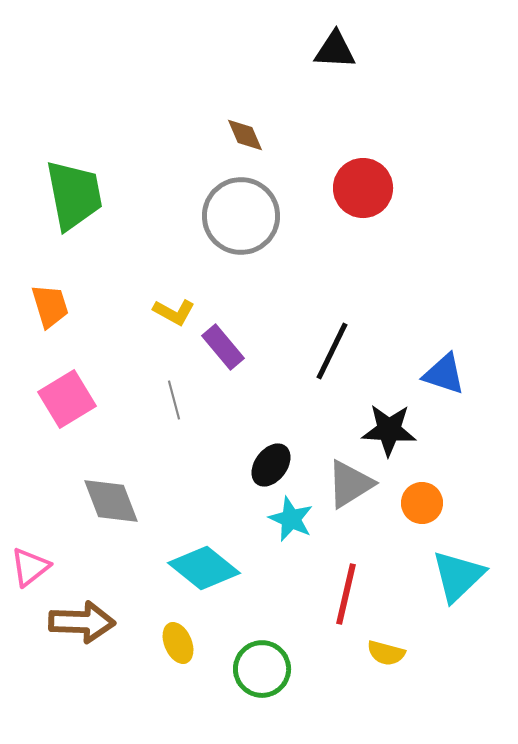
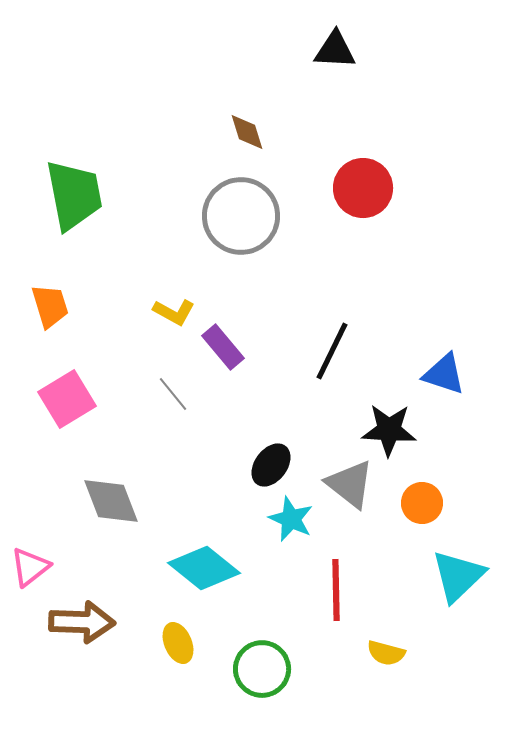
brown diamond: moved 2 px right, 3 px up; rotated 6 degrees clockwise
gray line: moved 1 px left, 6 px up; rotated 24 degrees counterclockwise
gray triangle: rotated 50 degrees counterclockwise
red line: moved 10 px left, 4 px up; rotated 14 degrees counterclockwise
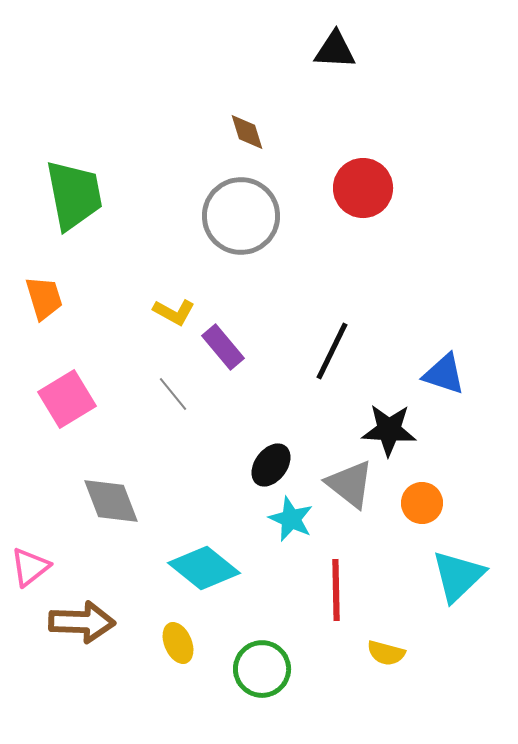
orange trapezoid: moved 6 px left, 8 px up
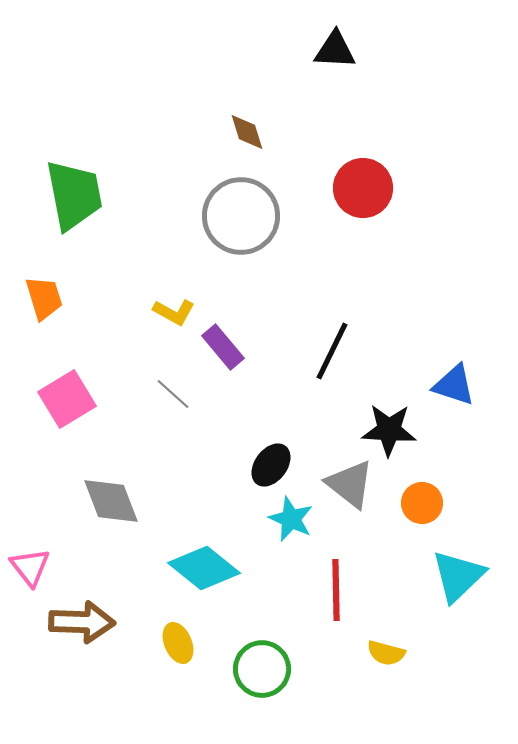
blue triangle: moved 10 px right, 11 px down
gray line: rotated 9 degrees counterclockwise
pink triangle: rotated 30 degrees counterclockwise
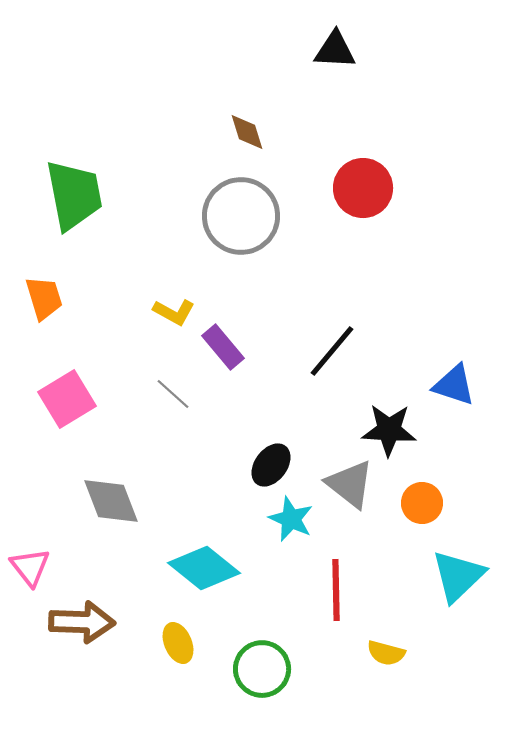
black line: rotated 14 degrees clockwise
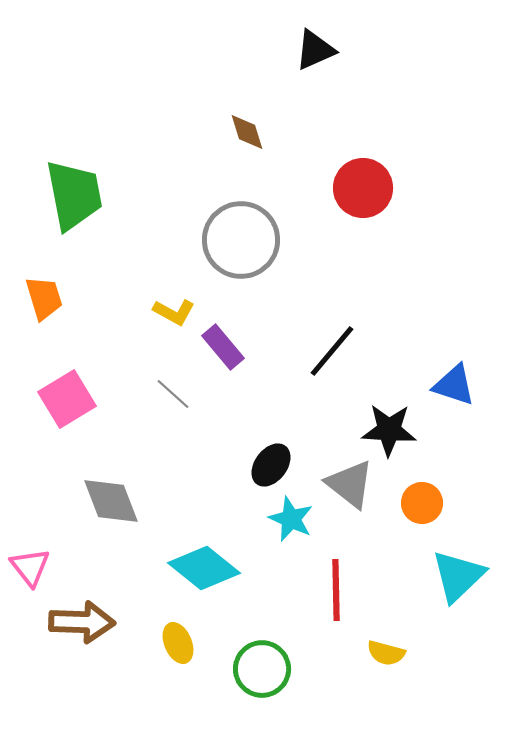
black triangle: moved 20 px left; rotated 27 degrees counterclockwise
gray circle: moved 24 px down
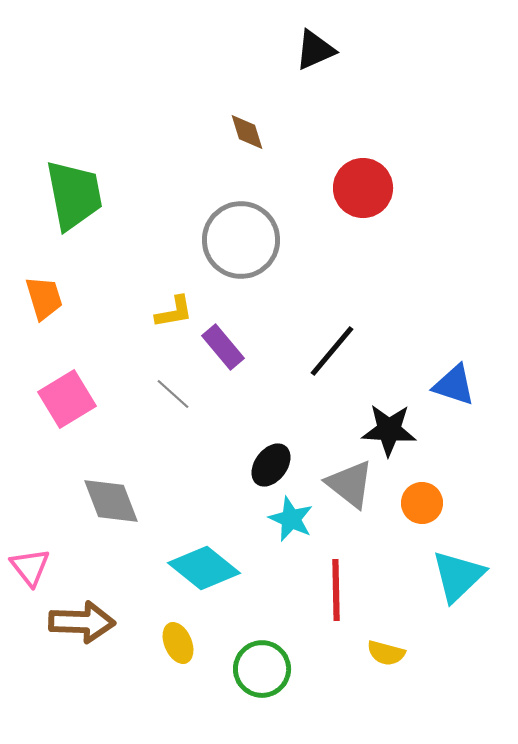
yellow L-shape: rotated 39 degrees counterclockwise
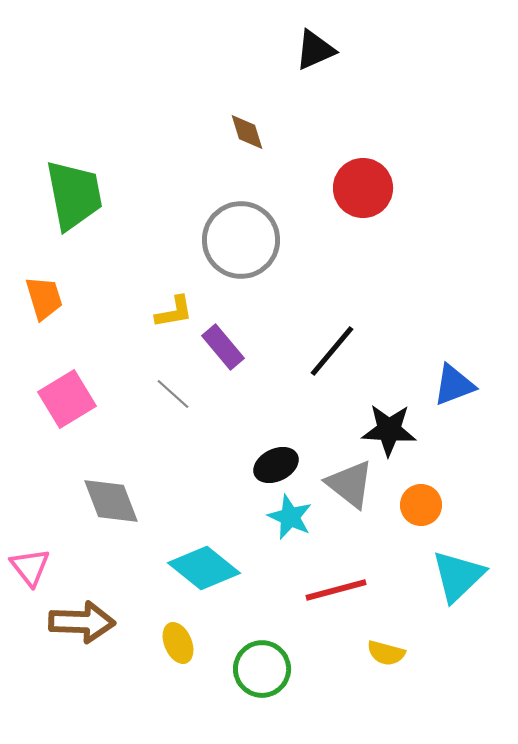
blue triangle: rotated 39 degrees counterclockwise
black ellipse: moved 5 px right; rotated 27 degrees clockwise
orange circle: moved 1 px left, 2 px down
cyan star: moved 1 px left, 2 px up
red line: rotated 76 degrees clockwise
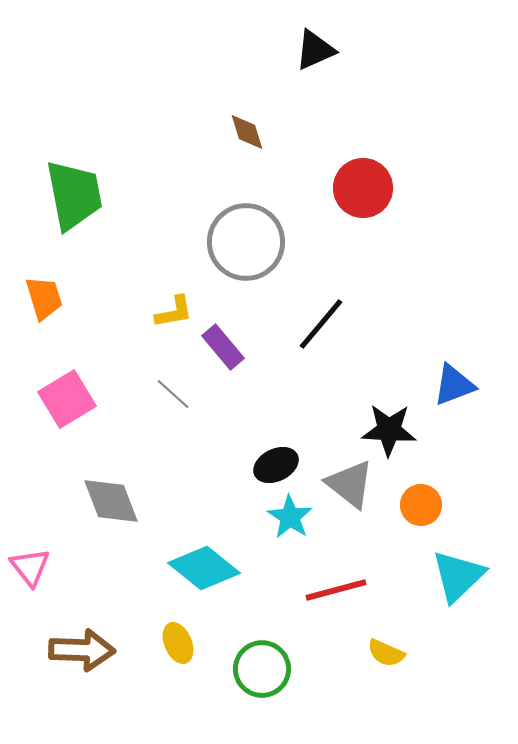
gray circle: moved 5 px right, 2 px down
black line: moved 11 px left, 27 px up
cyan star: rotated 9 degrees clockwise
brown arrow: moved 28 px down
yellow semicircle: rotated 9 degrees clockwise
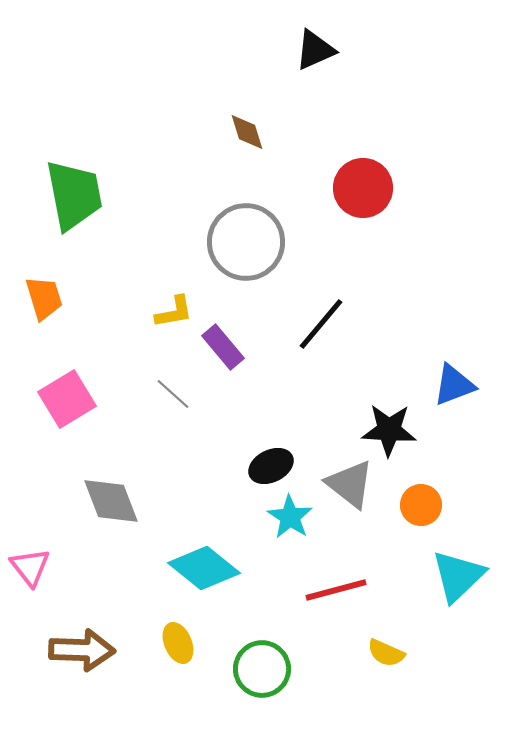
black ellipse: moved 5 px left, 1 px down
